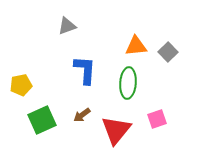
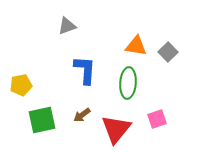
orange triangle: rotated 15 degrees clockwise
green square: rotated 12 degrees clockwise
red triangle: moved 1 px up
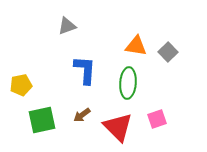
red triangle: moved 2 px right, 2 px up; rotated 24 degrees counterclockwise
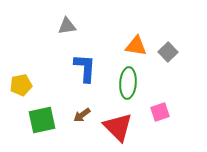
gray triangle: rotated 12 degrees clockwise
blue L-shape: moved 2 px up
pink square: moved 3 px right, 7 px up
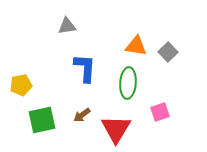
red triangle: moved 2 px left, 2 px down; rotated 16 degrees clockwise
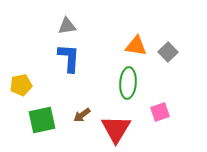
blue L-shape: moved 16 px left, 10 px up
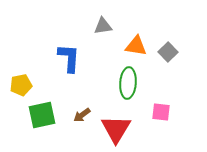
gray triangle: moved 36 px right
pink square: moved 1 px right; rotated 24 degrees clockwise
green square: moved 5 px up
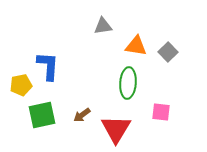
blue L-shape: moved 21 px left, 8 px down
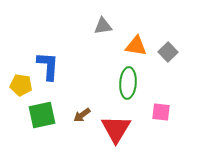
yellow pentagon: rotated 20 degrees clockwise
